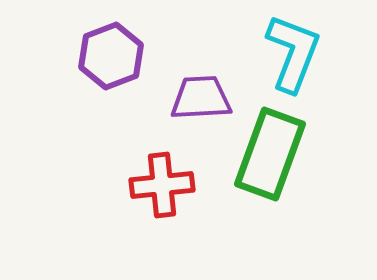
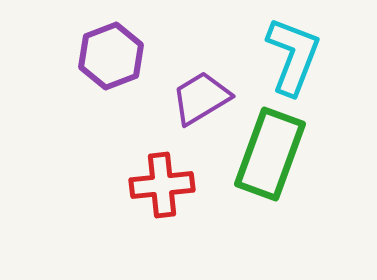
cyan L-shape: moved 3 px down
purple trapezoid: rotated 28 degrees counterclockwise
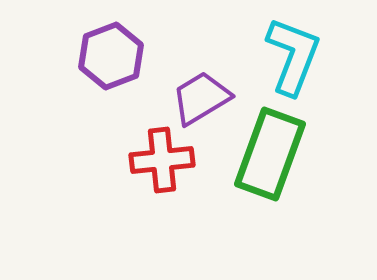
red cross: moved 25 px up
